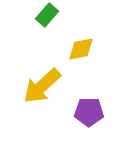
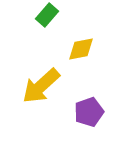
yellow arrow: moved 1 px left
purple pentagon: rotated 20 degrees counterclockwise
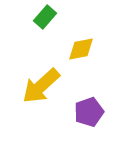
green rectangle: moved 2 px left, 2 px down
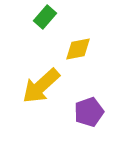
yellow diamond: moved 3 px left
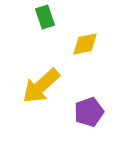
green rectangle: rotated 60 degrees counterclockwise
yellow diamond: moved 7 px right, 5 px up
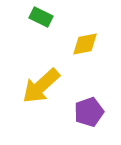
green rectangle: moved 4 px left; rotated 45 degrees counterclockwise
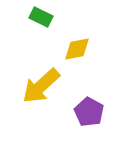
yellow diamond: moved 8 px left, 5 px down
purple pentagon: rotated 24 degrees counterclockwise
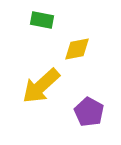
green rectangle: moved 1 px right, 3 px down; rotated 15 degrees counterclockwise
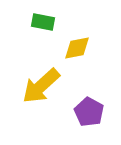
green rectangle: moved 1 px right, 2 px down
yellow diamond: moved 1 px up
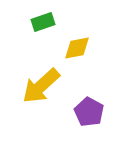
green rectangle: rotated 30 degrees counterclockwise
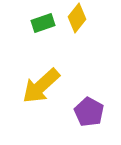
green rectangle: moved 1 px down
yellow diamond: moved 30 px up; rotated 40 degrees counterclockwise
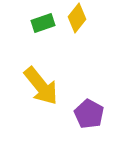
yellow arrow: rotated 87 degrees counterclockwise
purple pentagon: moved 2 px down
